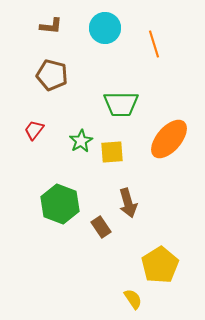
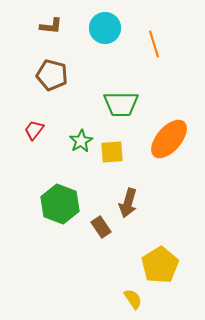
brown arrow: rotated 32 degrees clockwise
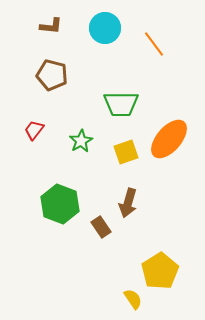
orange line: rotated 20 degrees counterclockwise
yellow square: moved 14 px right; rotated 15 degrees counterclockwise
yellow pentagon: moved 6 px down
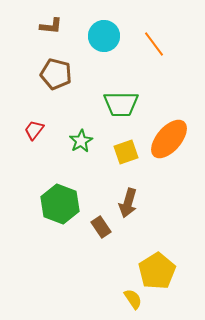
cyan circle: moved 1 px left, 8 px down
brown pentagon: moved 4 px right, 1 px up
yellow pentagon: moved 3 px left
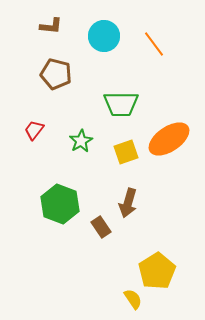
orange ellipse: rotated 15 degrees clockwise
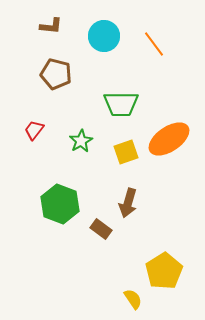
brown rectangle: moved 2 px down; rotated 20 degrees counterclockwise
yellow pentagon: moved 7 px right
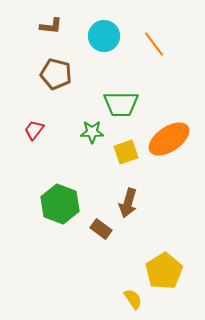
green star: moved 11 px right, 9 px up; rotated 30 degrees clockwise
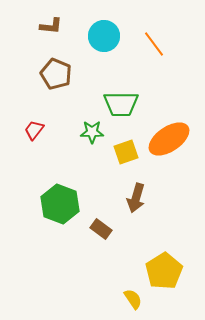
brown pentagon: rotated 8 degrees clockwise
brown arrow: moved 8 px right, 5 px up
